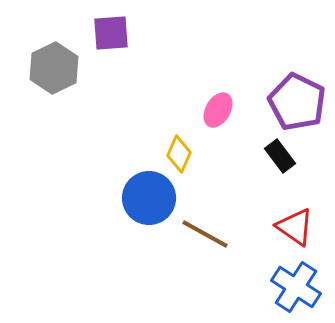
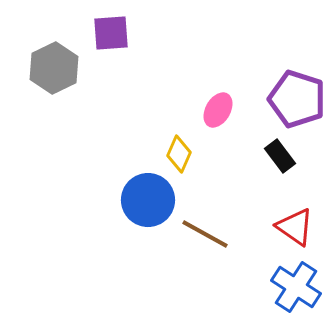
purple pentagon: moved 3 px up; rotated 8 degrees counterclockwise
blue circle: moved 1 px left, 2 px down
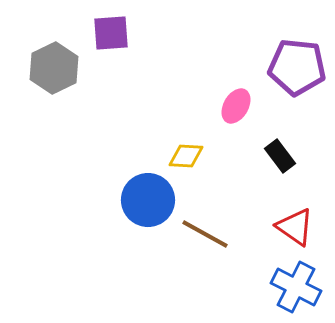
purple pentagon: moved 32 px up; rotated 12 degrees counterclockwise
pink ellipse: moved 18 px right, 4 px up
yellow diamond: moved 7 px right, 2 px down; rotated 69 degrees clockwise
blue cross: rotated 6 degrees counterclockwise
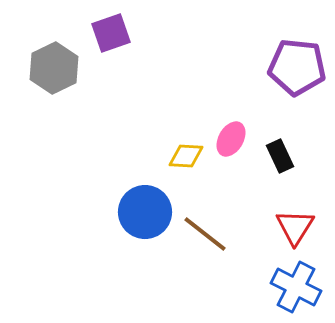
purple square: rotated 15 degrees counterclockwise
pink ellipse: moved 5 px left, 33 px down
black rectangle: rotated 12 degrees clockwise
blue circle: moved 3 px left, 12 px down
red triangle: rotated 27 degrees clockwise
brown line: rotated 9 degrees clockwise
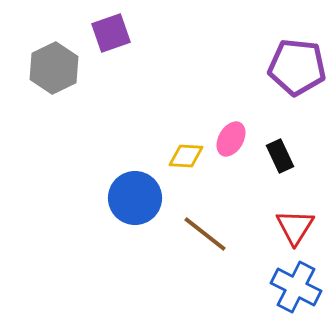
blue circle: moved 10 px left, 14 px up
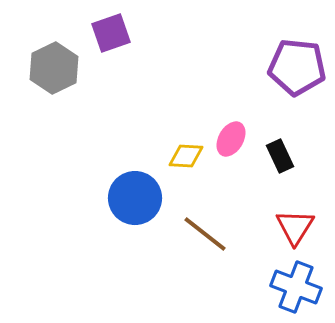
blue cross: rotated 6 degrees counterclockwise
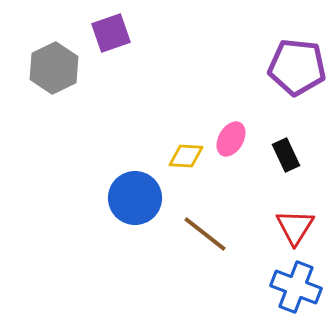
black rectangle: moved 6 px right, 1 px up
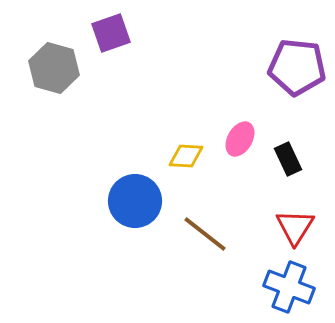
gray hexagon: rotated 18 degrees counterclockwise
pink ellipse: moved 9 px right
black rectangle: moved 2 px right, 4 px down
blue circle: moved 3 px down
blue cross: moved 7 px left
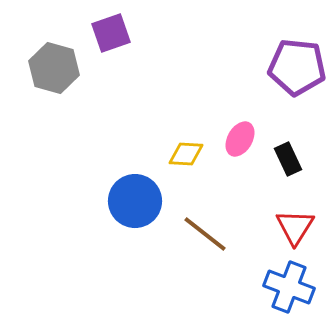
yellow diamond: moved 2 px up
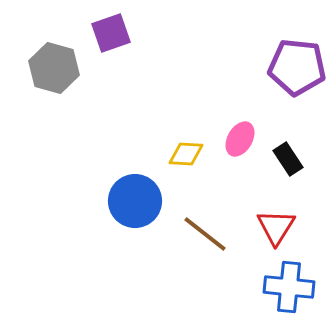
black rectangle: rotated 8 degrees counterclockwise
red triangle: moved 19 px left
blue cross: rotated 15 degrees counterclockwise
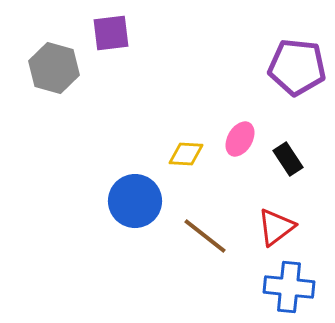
purple square: rotated 12 degrees clockwise
red triangle: rotated 21 degrees clockwise
brown line: moved 2 px down
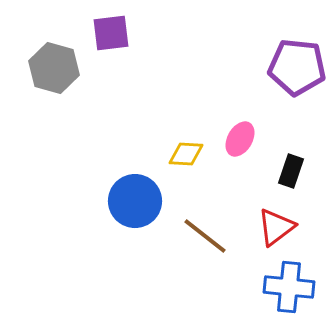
black rectangle: moved 3 px right, 12 px down; rotated 52 degrees clockwise
